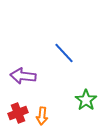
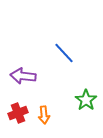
orange arrow: moved 2 px right, 1 px up; rotated 12 degrees counterclockwise
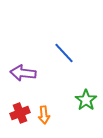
purple arrow: moved 3 px up
red cross: moved 2 px right
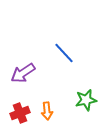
purple arrow: rotated 40 degrees counterclockwise
green star: rotated 25 degrees clockwise
orange arrow: moved 3 px right, 4 px up
